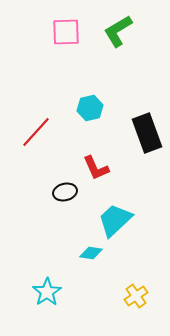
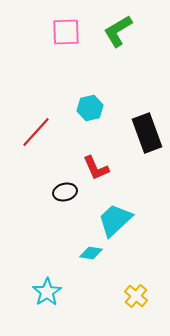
yellow cross: rotated 15 degrees counterclockwise
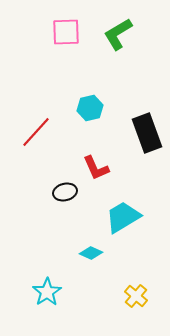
green L-shape: moved 3 px down
cyan trapezoid: moved 8 px right, 3 px up; rotated 12 degrees clockwise
cyan diamond: rotated 15 degrees clockwise
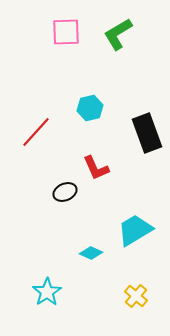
black ellipse: rotated 10 degrees counterclockwise
cyan trapezoid: moved 12 px right, 13 px down
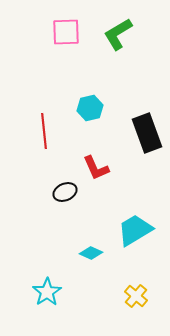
red line: moved 8 px right, 1 px up; rotated 48 degrees counterclockwise
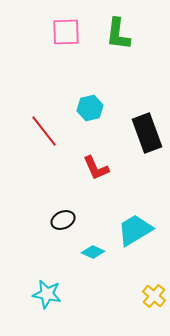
green L-shape: rotated 52 degrees counterclockwise
red line: rotated 32 degrees counterclockwise
black ellipse: moved 2 px left, 28 px down
cyan diamond: moved 2 px right, 1 px up
cyan star: moved 2 px down; rotated 28 degrees counterclockwise
yellow cross: moved 18 px right
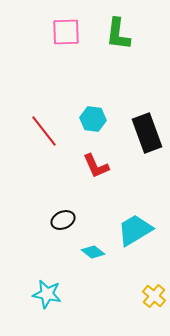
cyan hexagon: moved 3 px right, 11 px down; rotated 20 degrees clockwise
red L-shape: moved 2 px up
cyan diamond: rotated 15 degrees clockwise
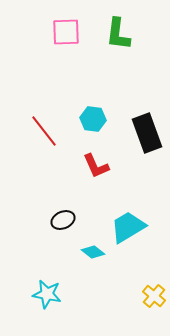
cyan trapezoid: moved 7 px left, 3 px up
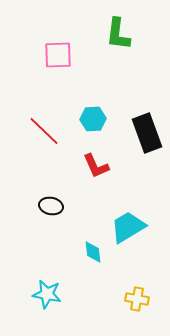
pink square: moved 8 px left, 23 px down
cyan hexagon: rotated 10 degrees counterclockwise
red line: rotated 8 degrees counterclockwise
black ellipse: moved 12 px left, 14 px up; rotated 35 degrees clockwise
cyan diamond: rotated 45 degrees clockwise
yellow cross: moved 17 px left, 3 px down; rotated 30 degrees counterclockwise
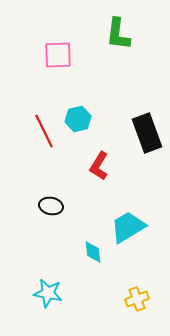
cyan hexagon: moved 15 px left; rotated 10 degrees counterclockwise
red line: rotated 20 degrees clockwise
red L-shape: moved 3 px right; rotated 56 degrees clockwise
cyan star: moved 1 px right, 1 px up
yellow cross: rotated 30 degrees counterclockwise
